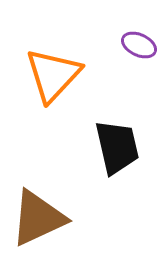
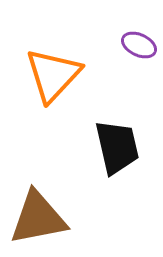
brown triangle: rotated 14 degrees clockwise
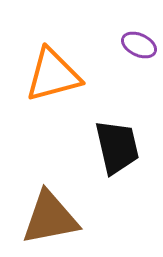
orange triangle: rotated 32 degrees clockwise
brown triangle: moved 12 px right
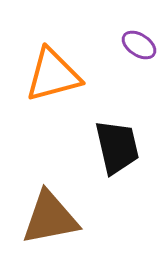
purple ellipse: rotated 8 degrees clockwise
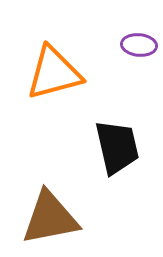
purple ellipse: rotated 28 degrees counterclockwise
orange triangle: moved 1 px right, 2 px up
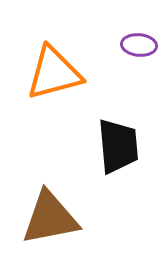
black trapezoid: moved 1 px right, 1 px up; rotated 8 degrees clockwise
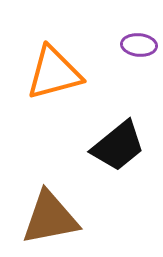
black trapezoid: rotated 56 degrees clockwise
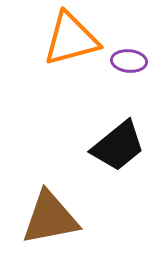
purple ellipse: moved 10 px left, 16 px down
orange triangle: moved 17 px right, 34 px up
